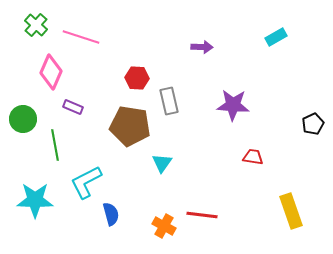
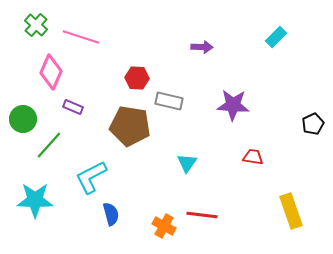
cyan rectangle: rotated 15 degrees counterclockwise
gray rectangle: rotated 64 degrees counterclockwise
green line: moved 6 px left; rotated 52 degrees clockwise
cyan triangle: moved 25 px right
cyan L-shape: moved 5 px right, 5 px up
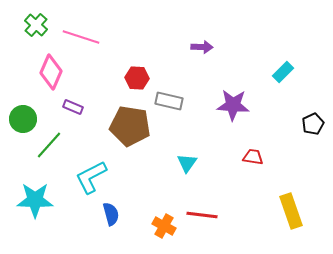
cyan rectangle: moved 7 px right, 35 px down
